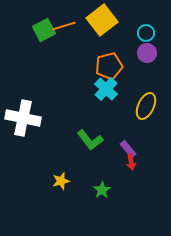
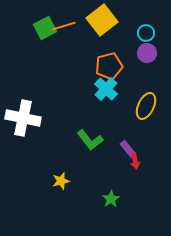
green square: moved 1 px right, 2 px up
red arrow: moved 4 px right, 1 px up
green star: moved 9 px right, 9 px down
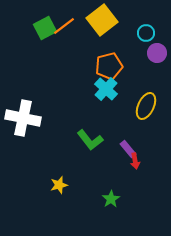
orange line: rotated 20 degrees counterclockwise
purple circle: moved 10 px right
yellow star: moved 2 px left, 4 px down
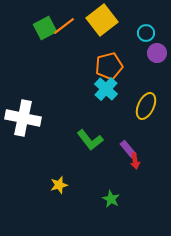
green star: rotated 12 degrees counterclockwise
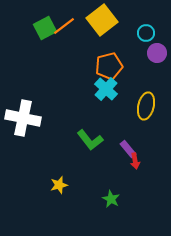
yellow ellipse: rotated 12 degrees counterclockwise
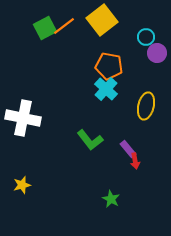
cyan circle: moved 4 px down
orange pentagon: rotated 24 degrees clockwise
yellow star: moved 37 px left
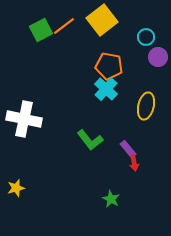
green square: moved 4 px left, 2 px down
purple circle: moved 1 px right, 4 px down
white cross: moved 1 px right, 1 px down
red arrow: moved 1 px left, 2 px down
yellow star: moved 6 px left, 3 px down
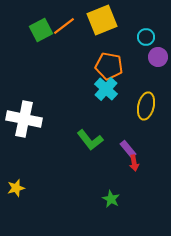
yellow square: rotated 16 degrees clockwise
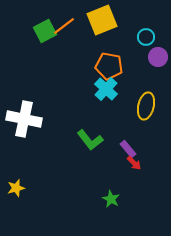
green square: moved 4 px right, 1 px down
red arrow: rotated 35 degrees counterclockwise
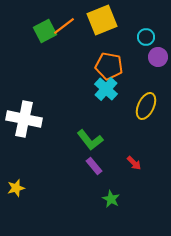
yellow ellipse: rotated 12 degrees clockwise
purple rectangle: moved 34 px left, 17 px down
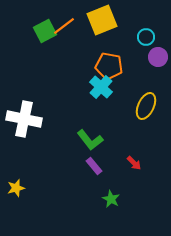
cyan cross: moved 5 px left, 2 px up
